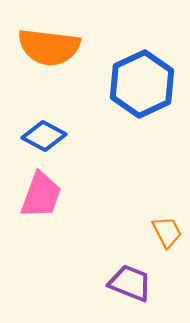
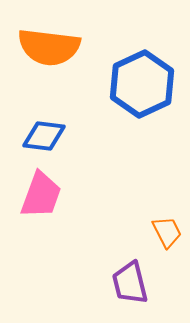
blue diamond: rotated 21 degrees counterclockwise
purple trapezoid: rotated 126 degrees counterclockwise
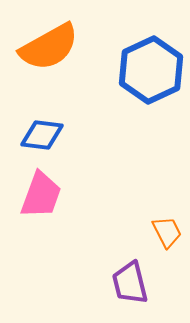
orange semicircle: rotated 36 degrees counterclockwise
blue hexagon: moved 9 px right, 14 px up
blue diamond: moved 2 px left, 1 px up
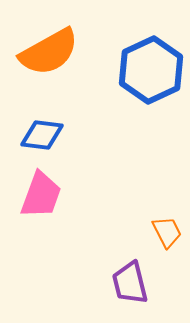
orange semicircle: moved 5 px down
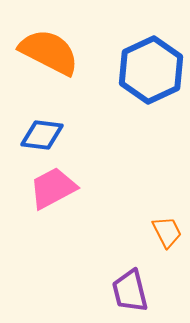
orange semicircle: rotated 124 degrees counterclockwise
pink trapezoid: moved 12 px right, 7 px up; rotated 138 degrees counterclockwise
purple trapezoid: moved 8 px down
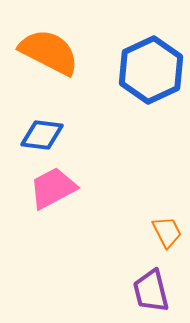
purple trapezoid: moved 21 px right
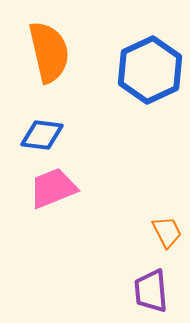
orange semicircle: rotated 50 degrees clockwise
blue hexagon: moved 1 px left
pink trapezoid: rotated 6 degrees clockwise
purple trapezoid: rotated 9 degrees clockwise
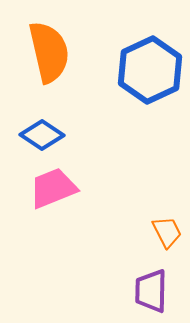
blue diamond: rotated 27 degrees clockwise
purple trapezoid: rotated 6 degrees clockwise
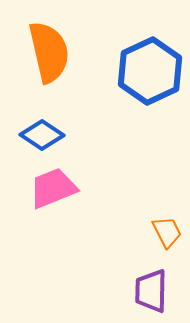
blue hexagon: moved 1 px down
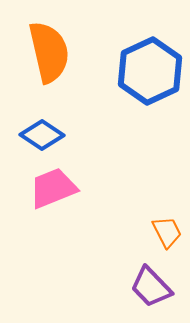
purple trapezoid: moved 4 px up; rotated 45 degrees counterclockwise
